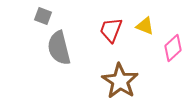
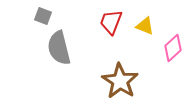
red trapezoid: moved 8 px up
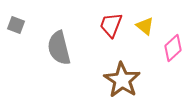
gray square: moved 27 px left, 9 px down
red trapezoid: moved 3 px down
yellow triangle: rotated 18 degrees clockwise
brown star: moved 2 px right, 1 px up
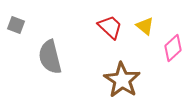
red trapezoid: moved 1 px left, 2 px down; rotated 112 degrees clockwise
gray semicircle: moved 9 px left, 9 px down
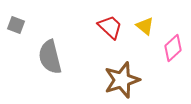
brown star: rotated 21 degrees clockwise
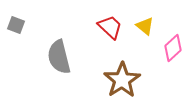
gray semicircle: moved 9 px right
brown star: rotated 15 degrees counterclockwise
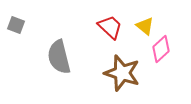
pink diamond: moved 12 px left, 1 px down
brown star: moved 7 px up; rotated 21 degrees counterclockwise
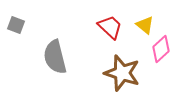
yellow triangle: moved 1 px up
gray semicircle: moved 4 px left
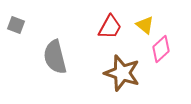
red trapezoid: rotated 76 degrees clockwise
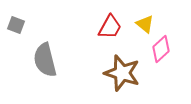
yellow triangle: moved 1 px up
gray semicircle: moved 10 px left, 3 px down
